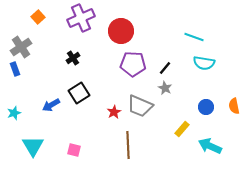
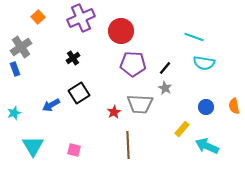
gray trapezoid: moved 2 px up; rotated 20 degrees counterclockwise
cyan arrow: moved 3 px left
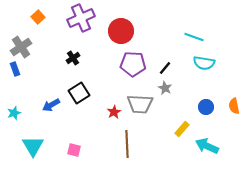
brown line: moved 1 px left, 1 px up
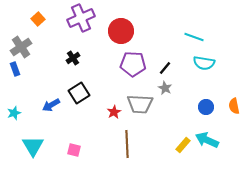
orange square: moved 2 px down
yellow rectangle: moved 1 px right, 16 px down
cyan arrow: moved 6 px up
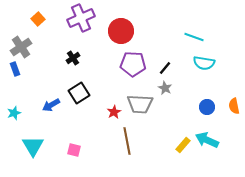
blue circle: moved 1 px right
brown line: moved 3 px up; rotated 8 degrees counterclockwise
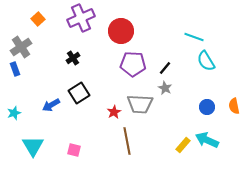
cyan semicircle: moved 2 px right, 2 px up; rotated 50 degrees clockwise
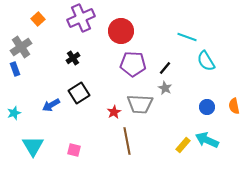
cyan line: moved 7 px left
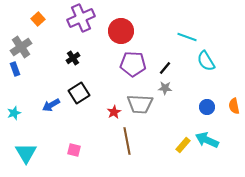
gray star: rotated 24 degrees counterclockwise
cyan triangle: moved 7 px left, 7 px down
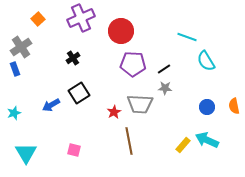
black line: moved 1 px left, 1 px down; rotated 16 degrees clockwise
brown line: moved 2 px right
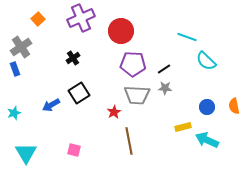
cyan semicircle: rotated 15 degrees counterclockwise
gray trapezoid: moved 3 px left, 9 px up
yellow rectangle: moved 18 px up; rotated 35 degrees clockwise
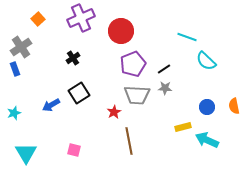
purple pentagon: rotated 25 degrees counterclockwise
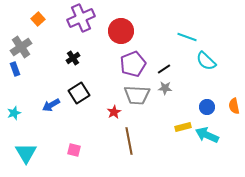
cyan arrow: moved 5 px up
